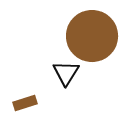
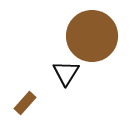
brown rectangle: rotated 30 degrees counterclockwise
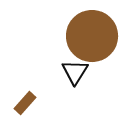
black triangle: moved 9 px right, 1 px up
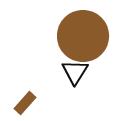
brown circle: moved 9 px left
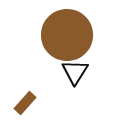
brown circle: moved 16 px left, 1 px up
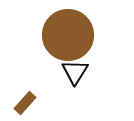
brown circle: moved 1 px right
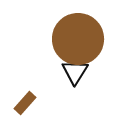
brown circle: moved 10 px right, 4 px down
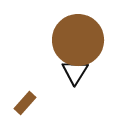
brown circle: moved 1 px down
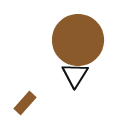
black triangle: moved 3 px down
